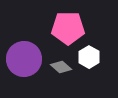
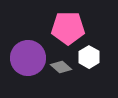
purple circle: moved 4 px right, 1 px up
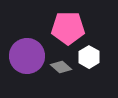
purple circle: moved 1 px left, 2 px up
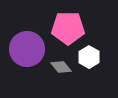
purple circle: moved 7 px up
gray diamond: rotated 10 degrees clockwise
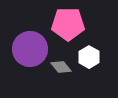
pink pentagon: moved 4 px up
purple circle: moved 3 px right
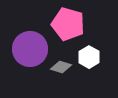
pink pentagon: rotated 16 degrees clockwise
gray diamond: rotated 35 degrees counterclockwise
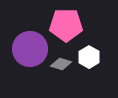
pink pentagon: moved 2 px left, 1 px down; rotated 16 degrees counterclockwise
gray diamond: moved 3 px up
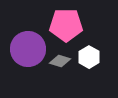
purple circle: moved 2 px left
gray diamond: moved 1 px left, 3 px up
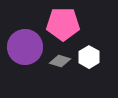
pink pentagon: moved 3 px left, 1 px up
purple circle: moved 3 px left, 2 px up
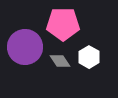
gray diamond: rotated 40 degrees clockwise
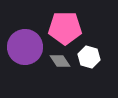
pink pentagon: moved 2 px right, 4 px down
white hexagon: rotated 15 degrees counterclockwise
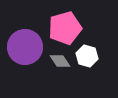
pink pentagon: rotated 16 degrees counterclockwise
white hexagon: moved 2 px left, 1 px up
